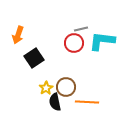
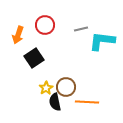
red circle: moved 29 px left, 18 px up
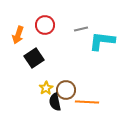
brown circle: moved 3 px down
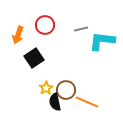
orange line: rotated 20 degrees clockwise
